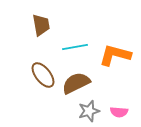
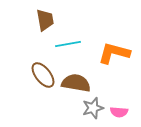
brown trapezoid: moved 4 px right, 5 px up
cyan line: moved 7 px left, 3 px up
orange L-shape: moved 1 px left, 2 px up
brown semicircle: rotated 36 degrees clockwise
gray star: moved 4 px right, 3 px up
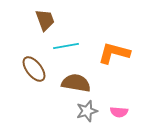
brown trapezoid: rotated 10 degrees counterclockwise
cyan line: moved 2 px left, 2 px down
brown ellipse: moved 9 px left, 6 px up
gray star: moved 6 px left, 3 px down
